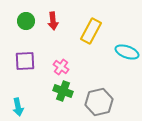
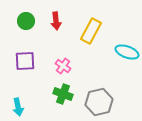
red arrow: moved 3 px right
pink cross: moved 2 px right, 1 px up
green cross: moved 3 px down
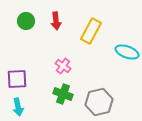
purple square: moved 8 px left, 18 px down
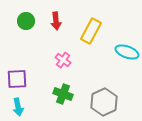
pink cross: moved 6 px up
gray hexagon: moved 5 px right; rotated 12 degrees counterclockwise
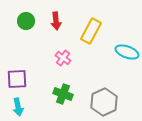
pink cross: moved 2 px up
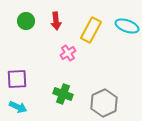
yellow rectangle: moved 1 px up
cyan ellipse: moved 26 px up
pink cross: moved 5 px right, 5 px up; rotated 21 degrees clockwise
gray hexagon: moved 1 px down
cyan arrow: rotated 54 degrees counterclockwise
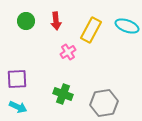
pink cross: moved 1 px up
gray hexagon: rotated 16 degrees clockwise
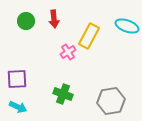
red arrow: moved 2 px left, 2 px up
yellow rectangle: moved 2 px left, 6 px down
gray hexagon: moved 7 px right, 2 px up
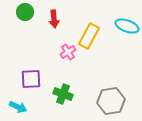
green circle: moved 1 px left, 9 px up
purple square: moved 14 px right
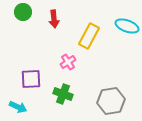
green circle: moved 2 px left
pink cross: moved 10 px down
